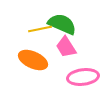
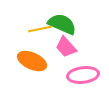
pink trapezoid: rotated 10 degrees counterclockwise
orange ellipse: moved 1 px left, 1 px down
pink ellipse: moved 2 px up
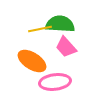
green semicircle: moved 2 px left; rotated 20 degrees counterclockwise
orange ellipse: rotated 8 degrees clockwise
pink ellipse: moved 28 px left, 7 px down
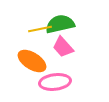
green semicircle: rotated 16 degrees counterclockwise
pink trapezoid: moved 3 px left
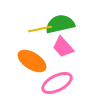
pink ellipse: moved 2 px right, 1 px down; rotated 20 degrees counterclockwise
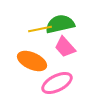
pink trapezoid: moved 2 px right
orange ellipse: rotated 8 degrees counterclockwise
